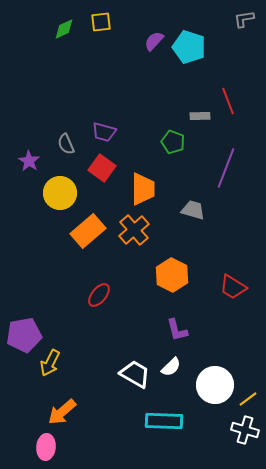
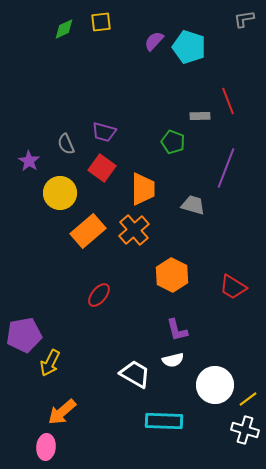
gray trapezoid: moved 5 px up
white semicircle: moved 2 px right, 7 px up; rotated 30 degrees clockwise
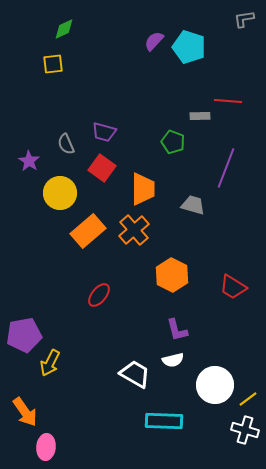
yellow square: moved 48 px left, 42 px down
red line: rotated 64 degrees counterclockwise
orange arrow: moved 37 px left; rotated 84 degrees counterclockwise
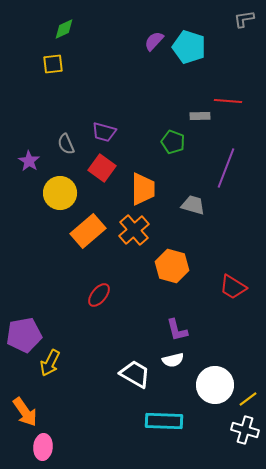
orange hexagon: moved 9 px up; rotated 12 degrees counterclockwise
pink ellipse: moved 3 px left
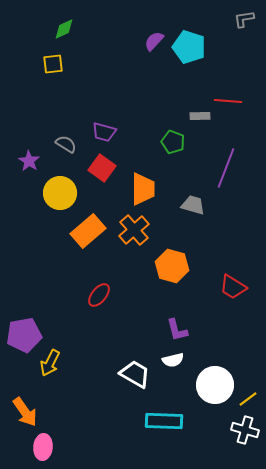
gray semicircle: rotated 145 degrees clockwise
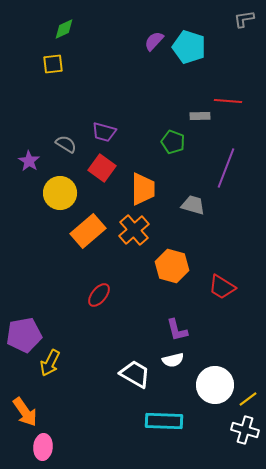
red trapezoid: moved 11 px left
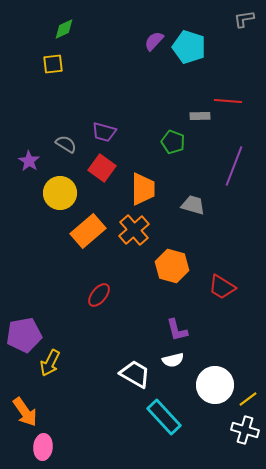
purple line: moved 8 px right, 2 px up
cyan rectangle: moved 4 px up; rotated 45 degrees clockwise
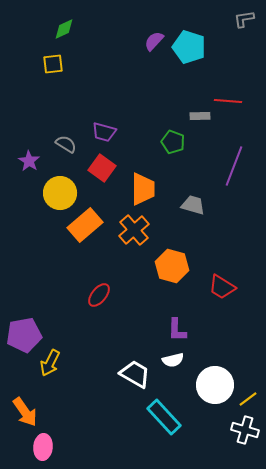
orange rectangle: moved 3 px left, 6 px up
purple L-shape: rotated 15 degrees clockwise
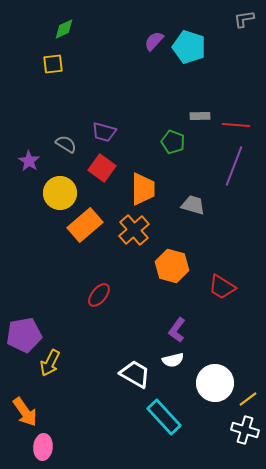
red line: moved 8 px right, 24 px down
purple L-shape: rotated 35 degrees clockwise
white circle: moved 2 px up
